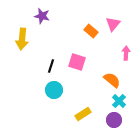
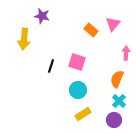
orange rectangle: moved 1 px up
yellow arrow: moved 2 px right
orange semicircle: moved 5 px right, 1 px up; rotated 108 degrees counterclockwise
cyan circle: moved 24 px right
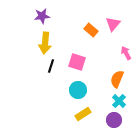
purple star: rotated 21 degrees counterclockwise
yellow arrow: moved 21 px right, 4 px down
pink arrow: rotated 32 degrees counterclockwise
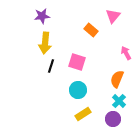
pink triangle: moved 8 px up
purple circle: moved 1 px left, 1 px up
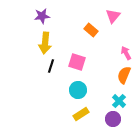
orange semicircle: moved 7 px right, 4 px up
yellow rectangle: moved 2 px left
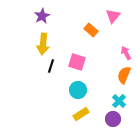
purple star: rotated 21 degrees counterclockwise
yellow arrow: moved 2 px left, 1 px down
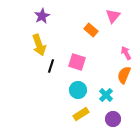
yellow arrow: moved 4 px left, 1 px down; rotated 25 degrees counterclockwise
cyan cross: moved 13 px left, 6 px up
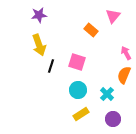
purple star: moved 3 px left, 1 px up; rotated 21 degrees clockwise
cyan cross: moved 1 px right, 1 px up
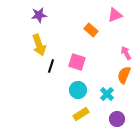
pink triangle: moved 2 px right, 1 px up; rotated 28 degrees clockwise
purple circle: moved 4 px right
